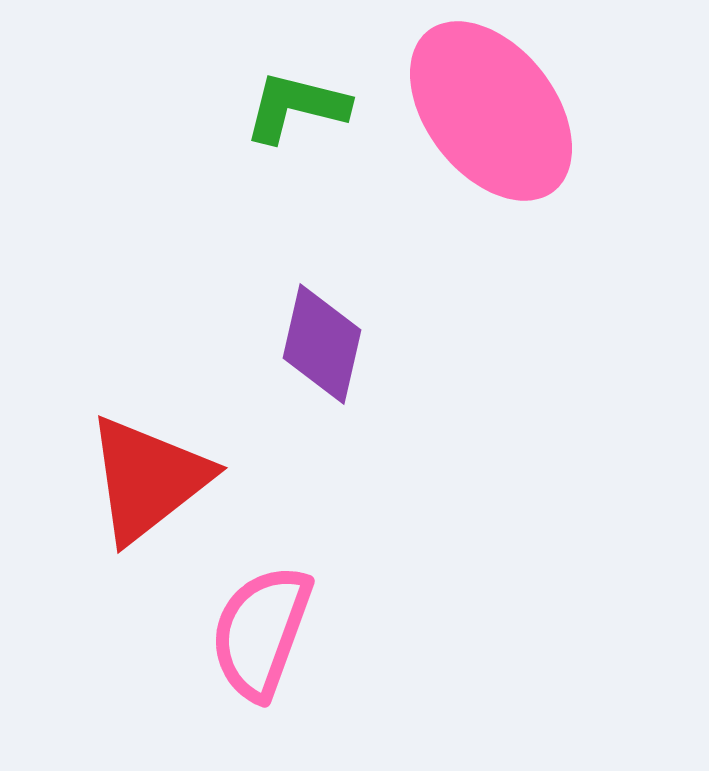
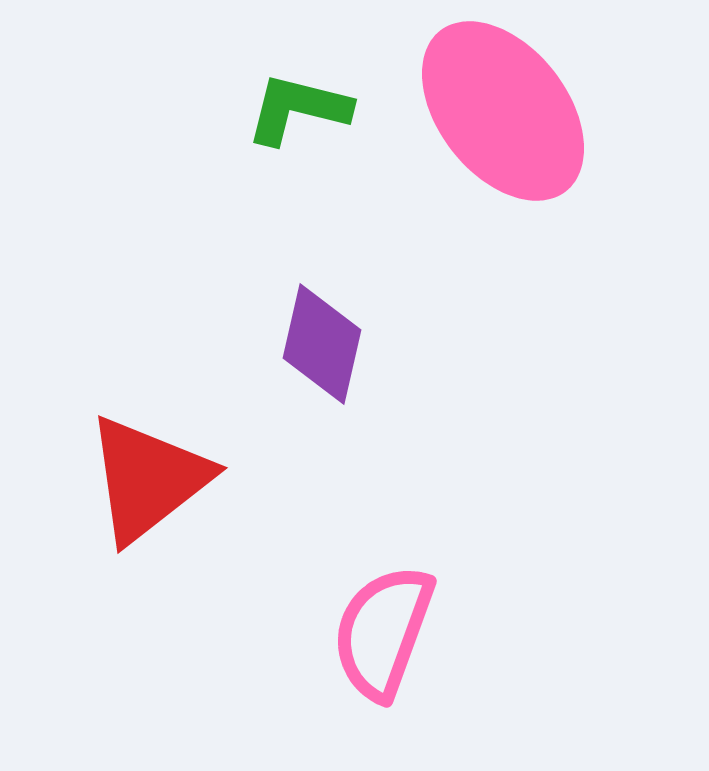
green L-shape: moved 2 px right, 2 px down
pink ellipse: moved 12 px right
pink semicircle: moved 122 px right
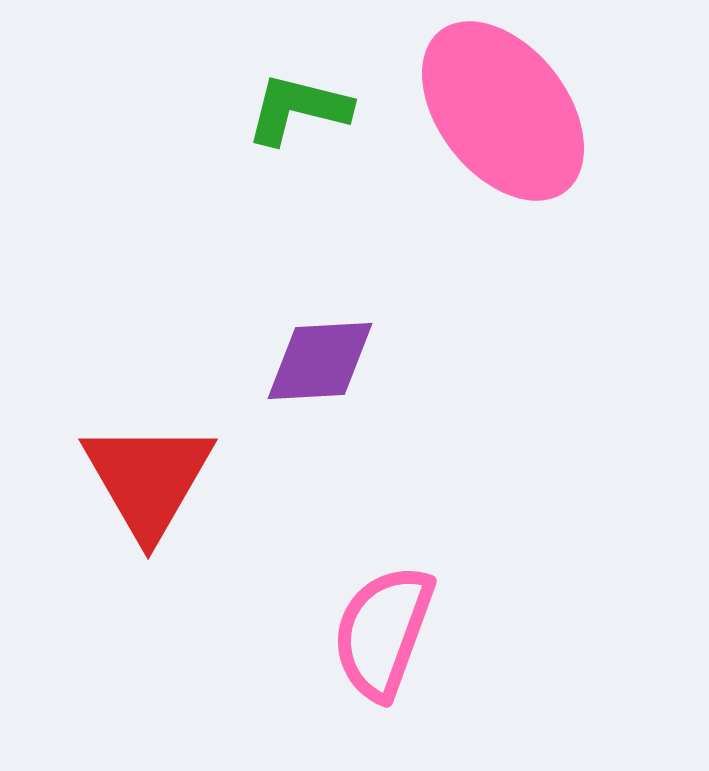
purple diamond: moved 2 px left, 17 px down; rotated 74 degrees clockwise
red triangle: rotated 22 degrees counterclockwise
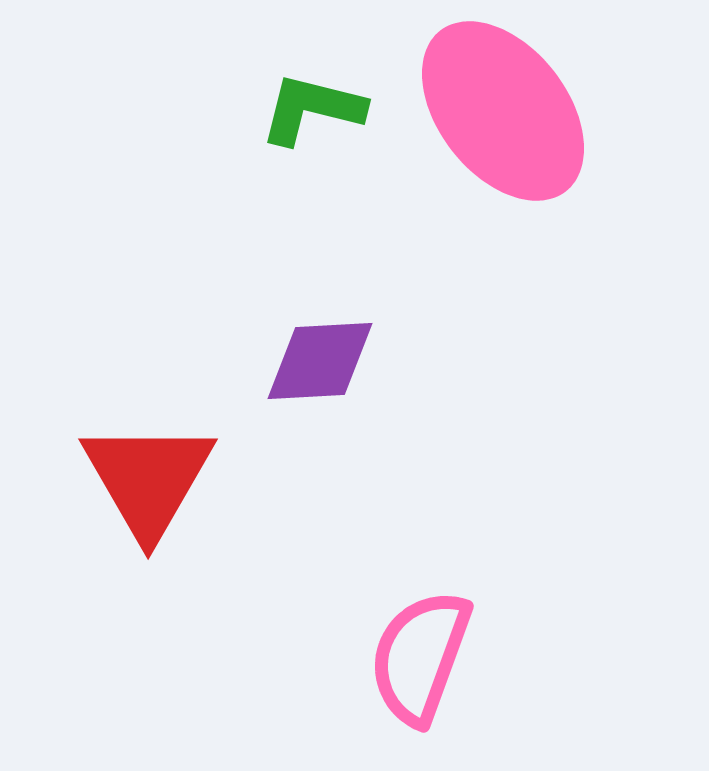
green L-shape: moved 14 px right
pink semicircle: moved 37 px right, 25 px down
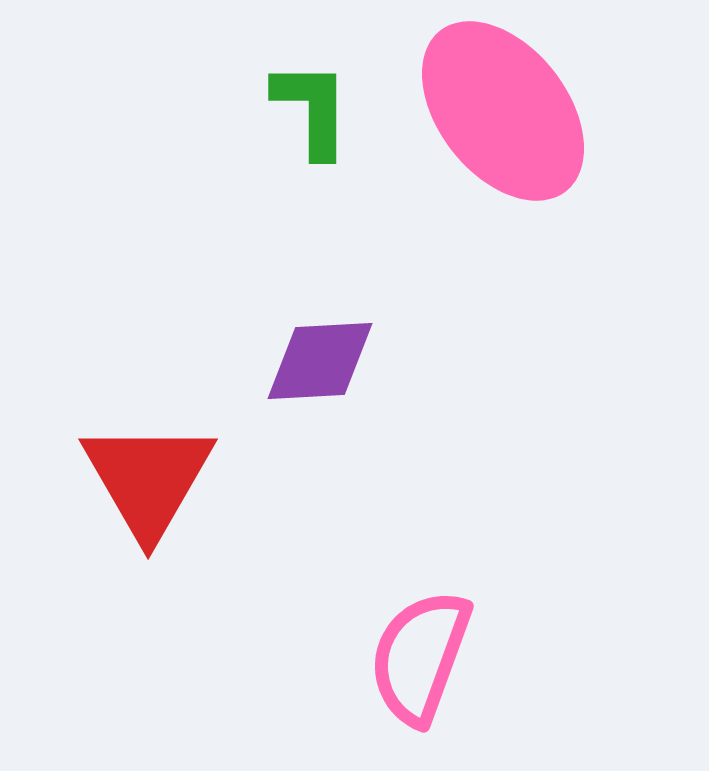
green L-shape: rotated 76 degrees clockwise
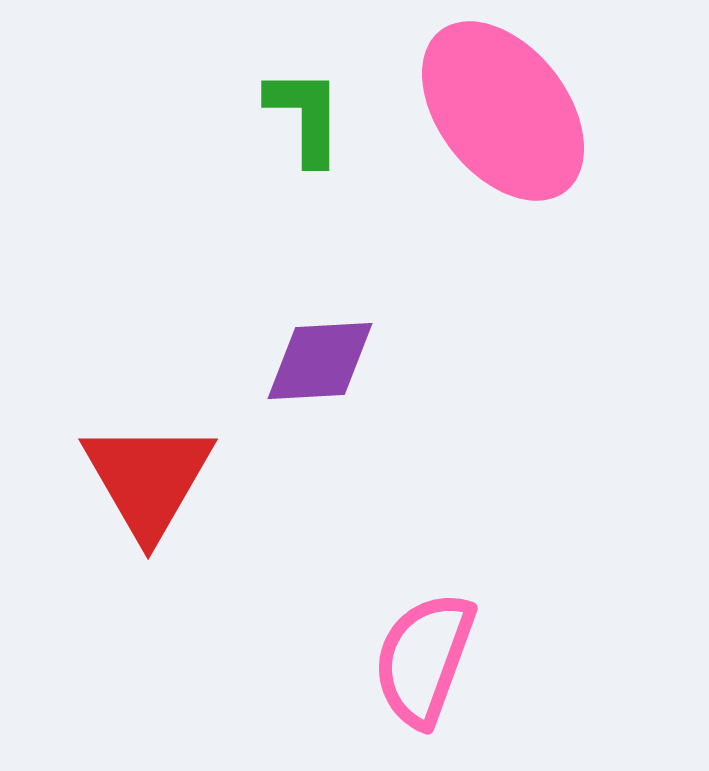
green L-shape: moved 7 px left, 7 px down
pink semicircle: moved 4 px right, 2 px down
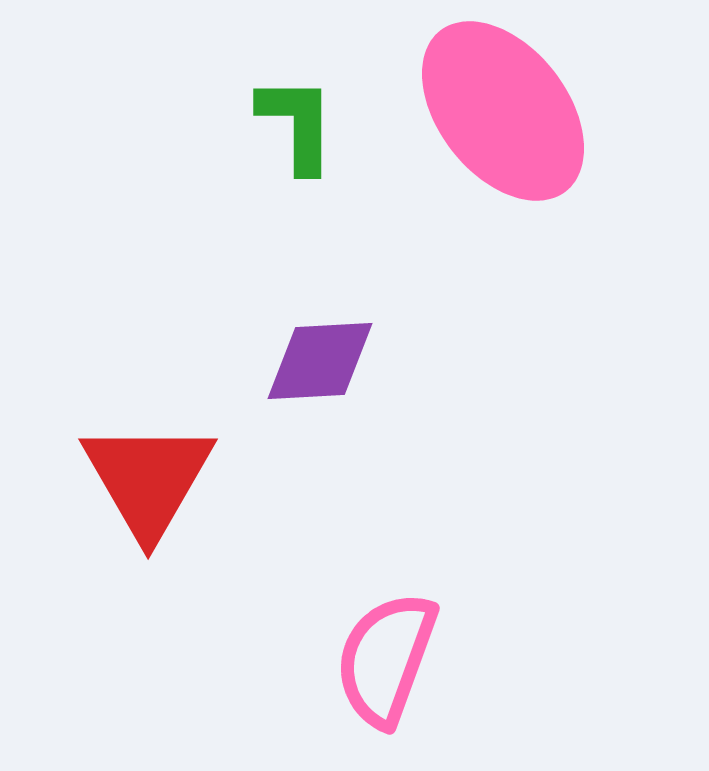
green L-shape: moved 8 px left, 8 px down
pink semicircle: moved 38 px left
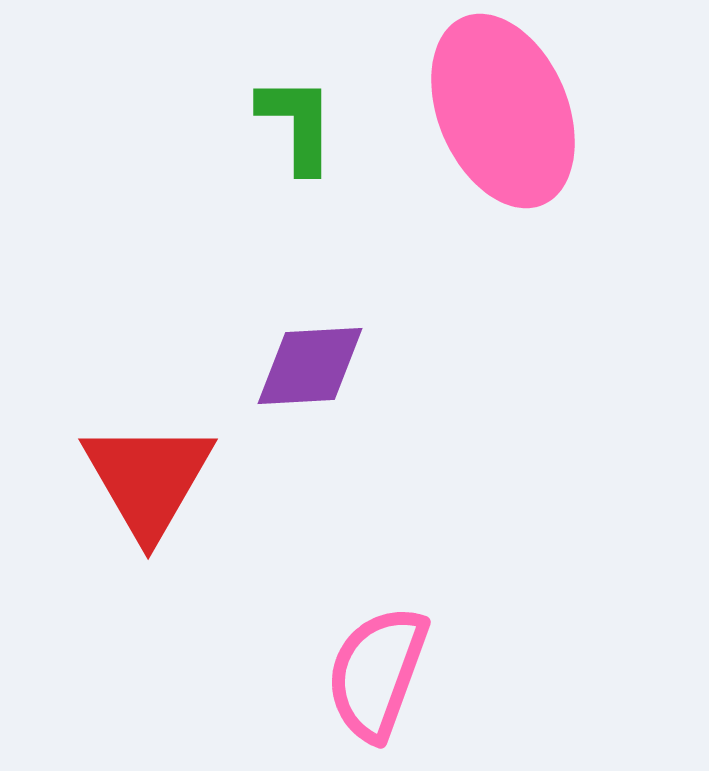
pink ellipse: rotated 15 degrees clockwise
purple diamond: moved 10 px left, 5 px down
pink semicircle: moved 9 px left, 14 px down
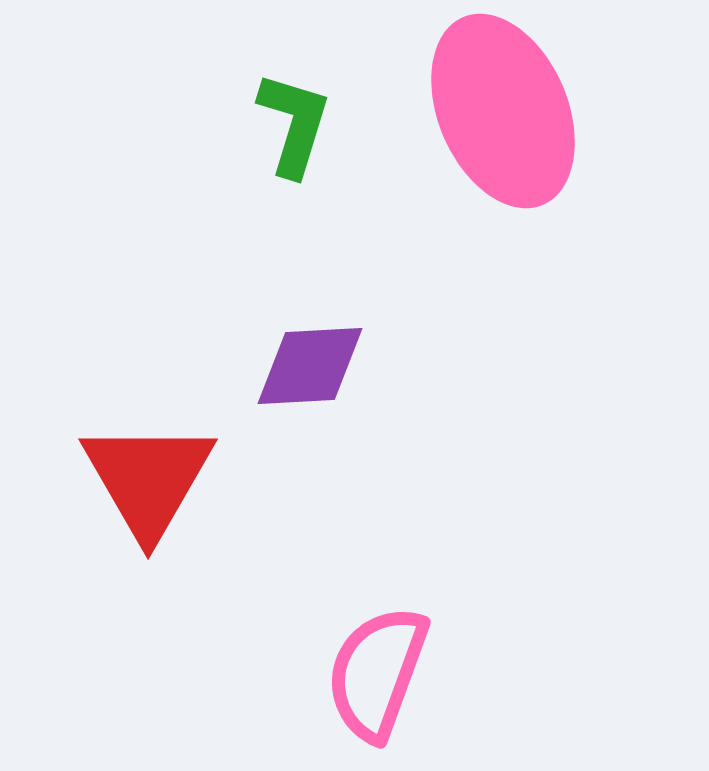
green L-shape: moved 3 px left; rotated 17 degrees clockwise
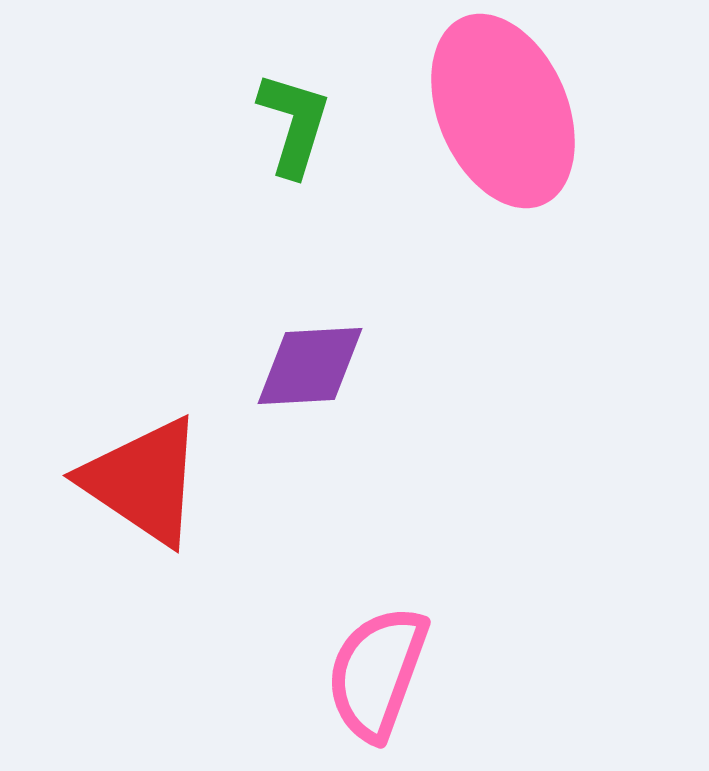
red triangle: moved 5 px left, 2 px down; rotated 26 degrees counterclockwise
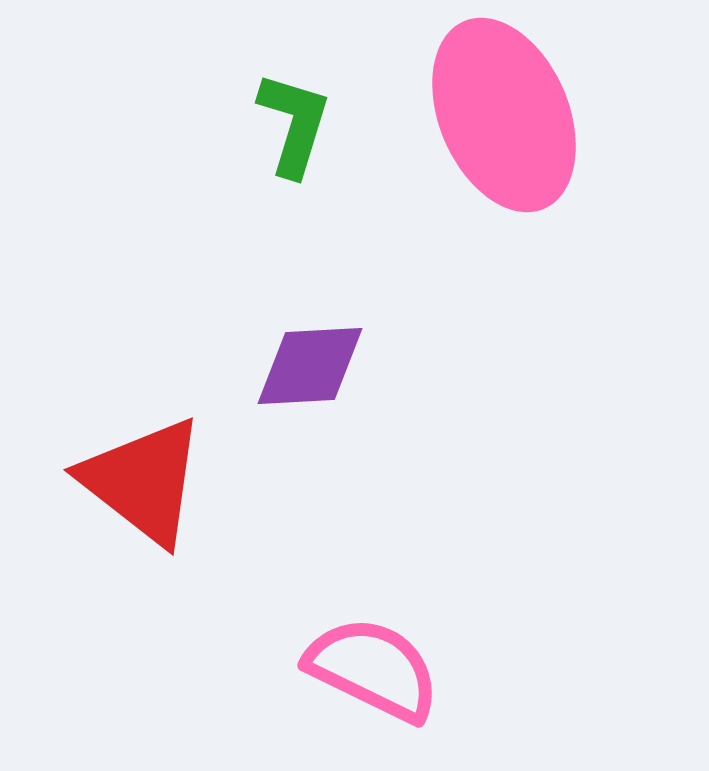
pink ellipse: moved 1 px right, 4 px down
red triangle: rotated 4 degrees clockwise
pink semicircle: moved 4 px left, 4 px up; rotated 96 degrees clockwise
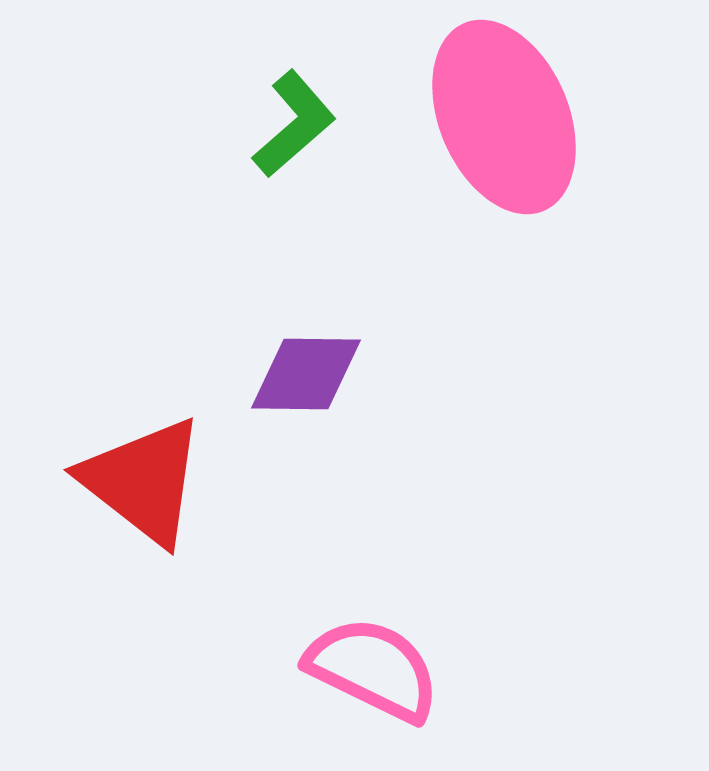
pink ellipse: moved 2 px down
green L-shape: rotated 32 degrees clockwise
purple diamond: moved 4 px left, 8 px down; rotated 4 degrees clockwise
